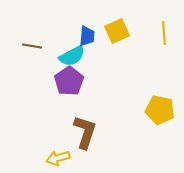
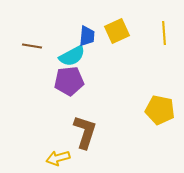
purple pentagon: rotated 28 degrees clockwise
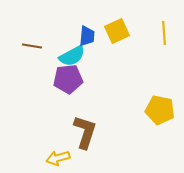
purple pentagon: moved 1 px left, 2 px up
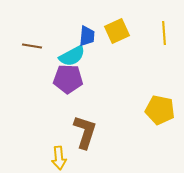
purple pentagon: rotated 8 degrees clockwise
yellow arrow: moved 1 px right; rotated 80 degrees counterclockwise
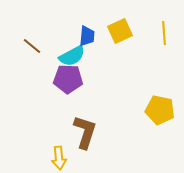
yellow square: moved 3 px right
brown line: rotated 30 degrees clockwise
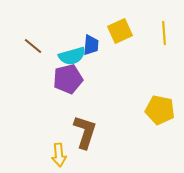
blue trapezoid: moved 4 px right, 9 px down
brown line: moved 1 px right
cyan semicircle: rotated 12 degrees clockwise
purple pentagon: rotated 16 degrees counterclockwise
yellow arrow: moved 3 px up
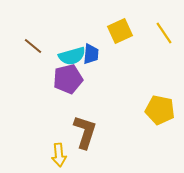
yellow line: rotated 30 degrees counterclockwise
blue trapezoid: moved 9 px down
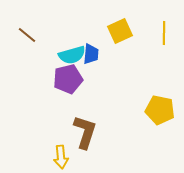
yellow line: rotated 35 degrees clockwise
brown line: moved 6 px left, 11 px up
cyan semicircle: moved 1 px up
yellow arrow: moved 2 px right, 2 px down
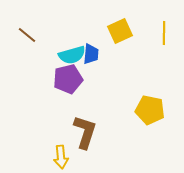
yellow pentagon: moved 10 px left
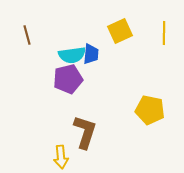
brown line: rotated 36 degrees clockwise
cyan semicircle: rotated 8 degrees clockwise
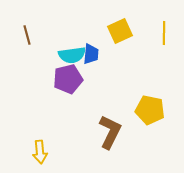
brown L-shape: moved 25 px right; rotated 8 degrees clockwise
yellow arrow: moved 21 px left, 5 px up
